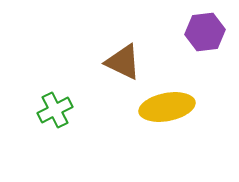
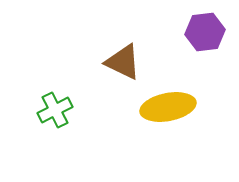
yellow ellipse: moved 1 px right
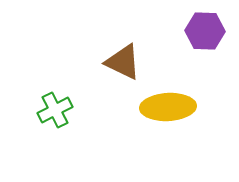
purple hexagon: moved 1 px up; rotated 9 degrees clockwise
yellow ellipse: rotated 8 degrees clockwise
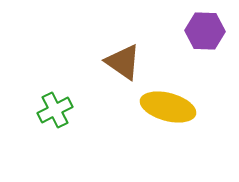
brown triangle: rotated 9 degrees clockwise
yellow ellipse: rotated 18 degrees clockwise
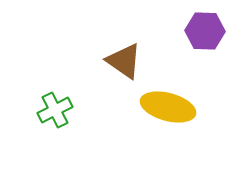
brown triangle: moved 1 px right, 1 px up
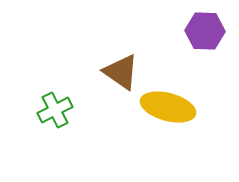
brown triangle: moved 3 px left, 11 px down
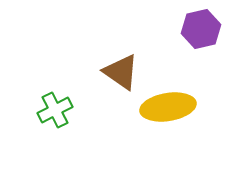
purple hexagon: moved 4 px left, 2 px up; rotated 15 degrees counterclockwise
yellow ellipse: rotated 24 degrees counterclockwise
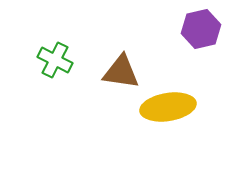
brown triangle: rotated 27 degrees counterclockwise
green cross: moved 50 px up; rotated 36 degrees counterclockwise
